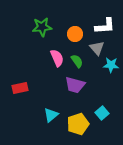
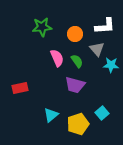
gray triangle: moved 1 px down
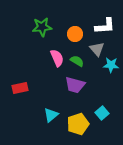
green semicircle: rotated 24 degrees counterclockwise
